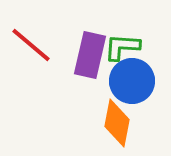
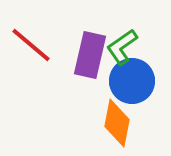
green L-shape: rotated 39 degrees counterclockwise
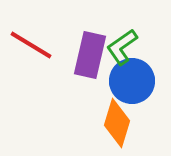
red line: rotated 9 degrees counterclockwise
orange diamond: rotated 6 degrees clockwise
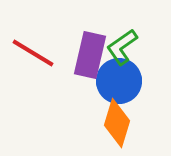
red line: moved 2 px right, 8 px down
blue circle: moved 13 px left
